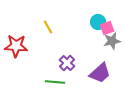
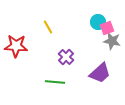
gray star: rotated 24 degrees clockwise
purple cross: moved 1 px left, 6 px up
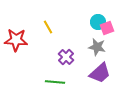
gray star: moved 15 px left, 6 px down
red star: moved 6 px up
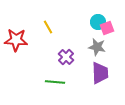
purple trapezoid: rotated 50 degrees counterclockwise
